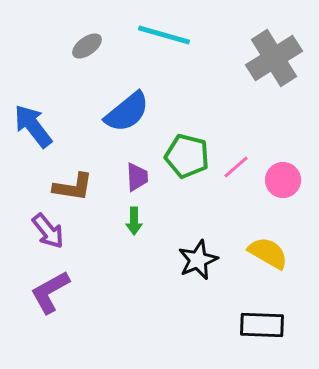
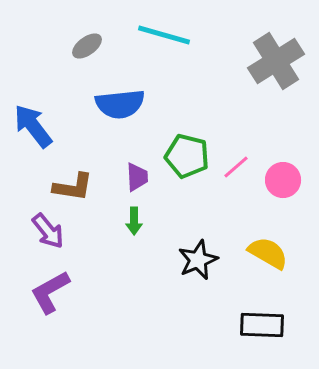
gray cross: moved 2 px right, 3 px down
blue semicircle: moved 7 px left, 8 px up; rotated 33 degrees clockwise
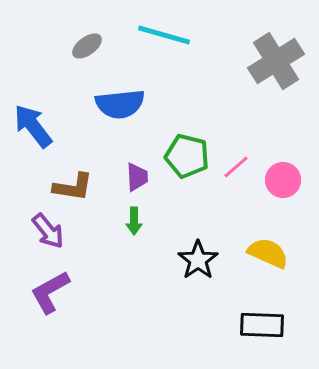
yellow semicircle: rotated 6 degrees counterclockwise
black star: rotated 12 degrees counterclockwise
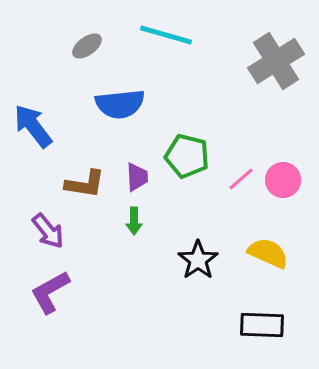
cyan line: moved 2 px right
pink line: moved 5 px right, 12 px down
brown L-shape: moved 12 px right, 3 px up
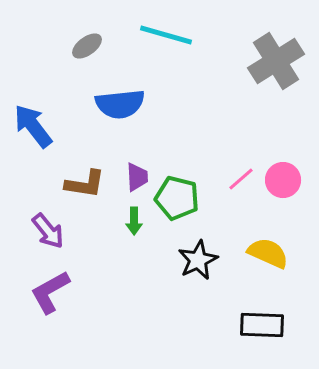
green pentagon: moved 10 px left, 42 px down
black star: rotated 9 degrees clockwise
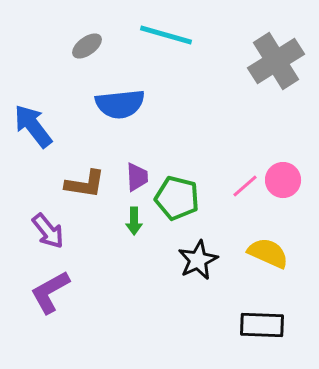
pink line: moved 4 px right, 7 px down
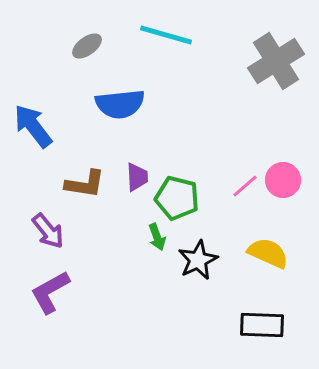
green arrow: moved 23 px right, 16 px down; rotated 20 degrees counterclockwise
